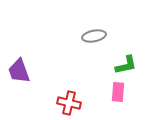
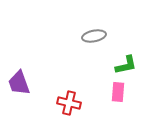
purple trapezoid: moved 12 px down
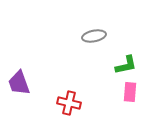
pink rectangle: moved 12 px right
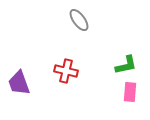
gray ellipse: moved 15 px left, 16 px up; rotated 65 degrees clockwise
red cross: moved 3 px left, 32 px up
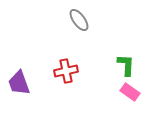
green L-shape: rotated 75 degrees counterclockwise
red cross: rotated 25 degrees counterclockwise
pink rectangle: rotated 60 degrees counterclockwise
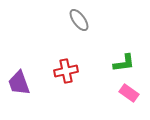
green L-shape: moved 2 px left, 2 px up; rotated 80 degrees clockwise
pink rectangle: moved 1 px left, 1 px down
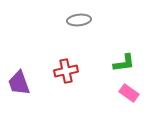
gray ellipse: rotated 60 degrees counterclockwise
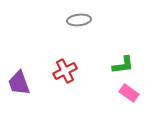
green L-shape: moved 1 px left, 2 px down
red cross: moved 1 px left; rotated 15 degrees counterclockwise
